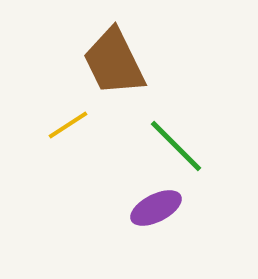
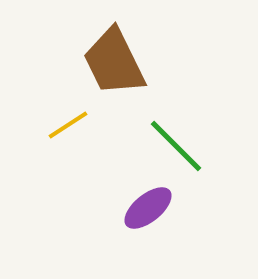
purple ellipse: moved 8 px left; rotated 12 degrees counterclockwise
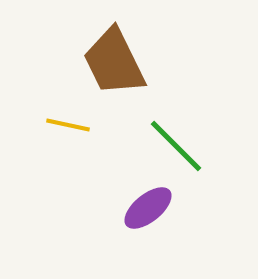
yellow line: rotated 45 degrees clockwise
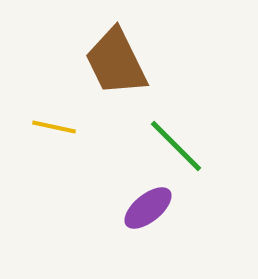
brown trapezoid: moved 2 px right
yellow line: moved 14 px left, 2 px down
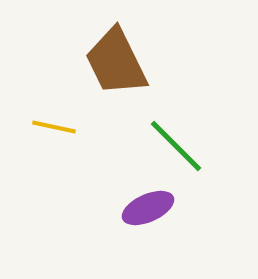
purple ellipse: rotated 15 degrees clockwise
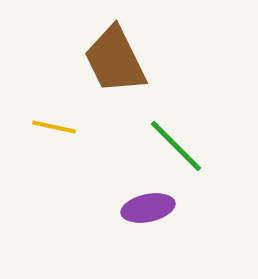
brown trapezoid: moved 1 px left, 2 px up
purple ellipse: rotated 12 degrees clockwise
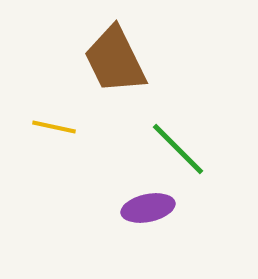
green line: moved 2 px right, 3 px down
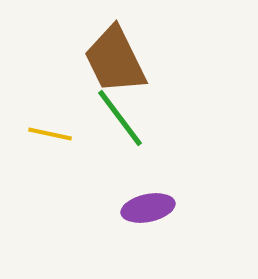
yellow line: moved 4 px left, 7 px down
green line: moved 58 px left, 31 px up; rotated 8 degrees clockwise
